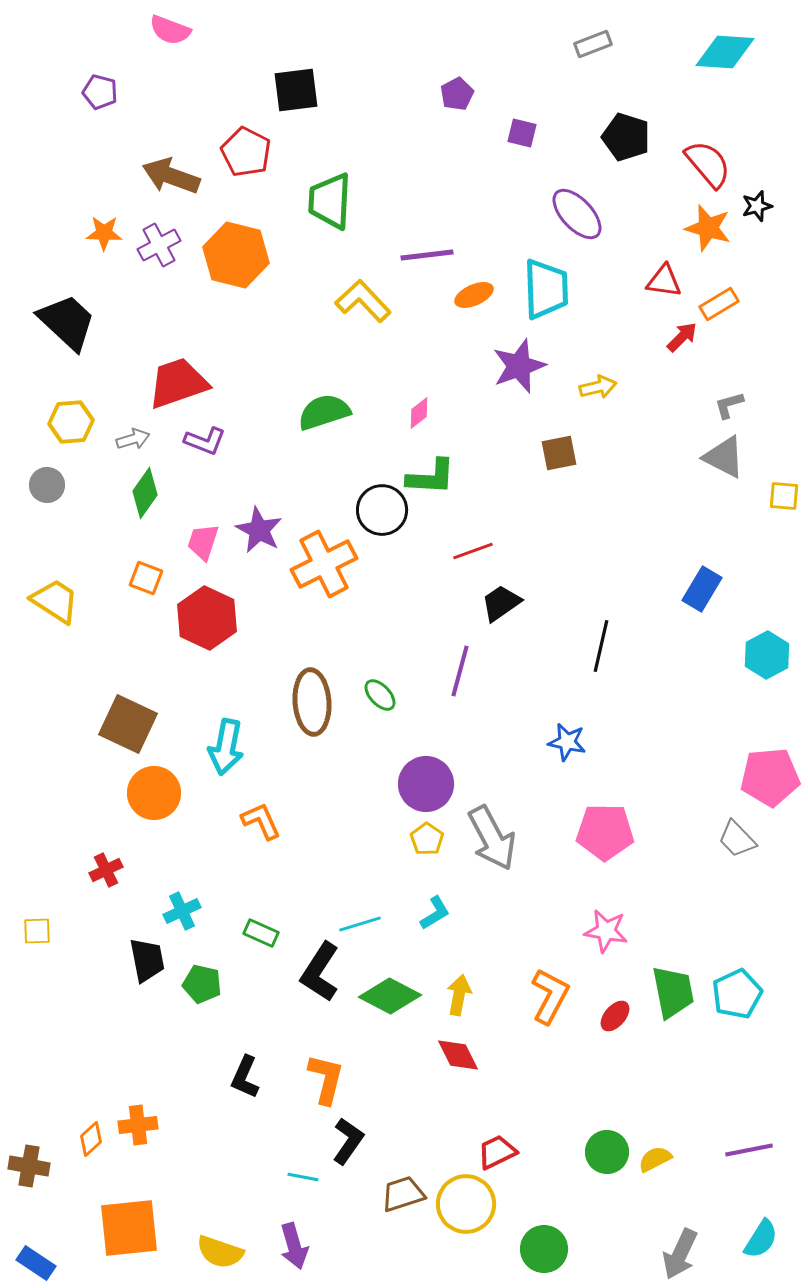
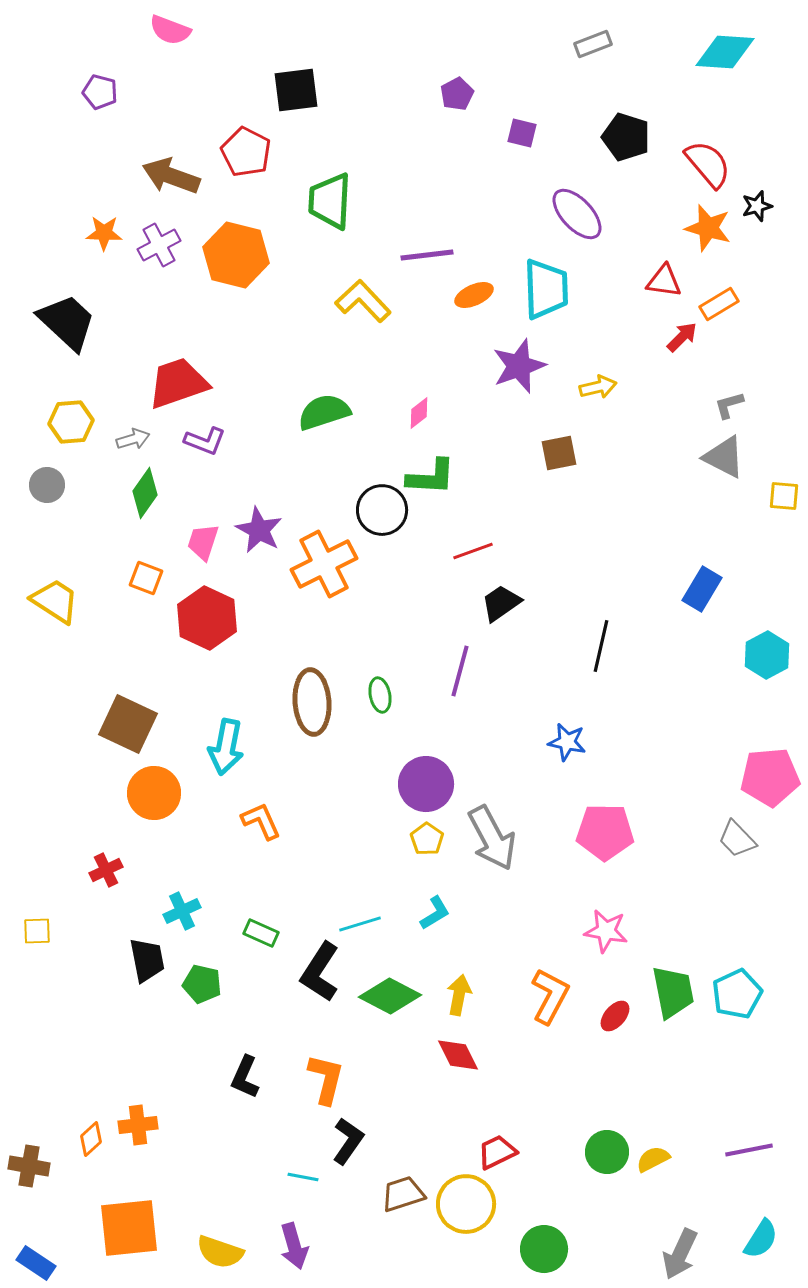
green ellipse at (380, 695): rotated 32 degrees clockwise
yellow semicircle at (655, 1159): moved 2 px left
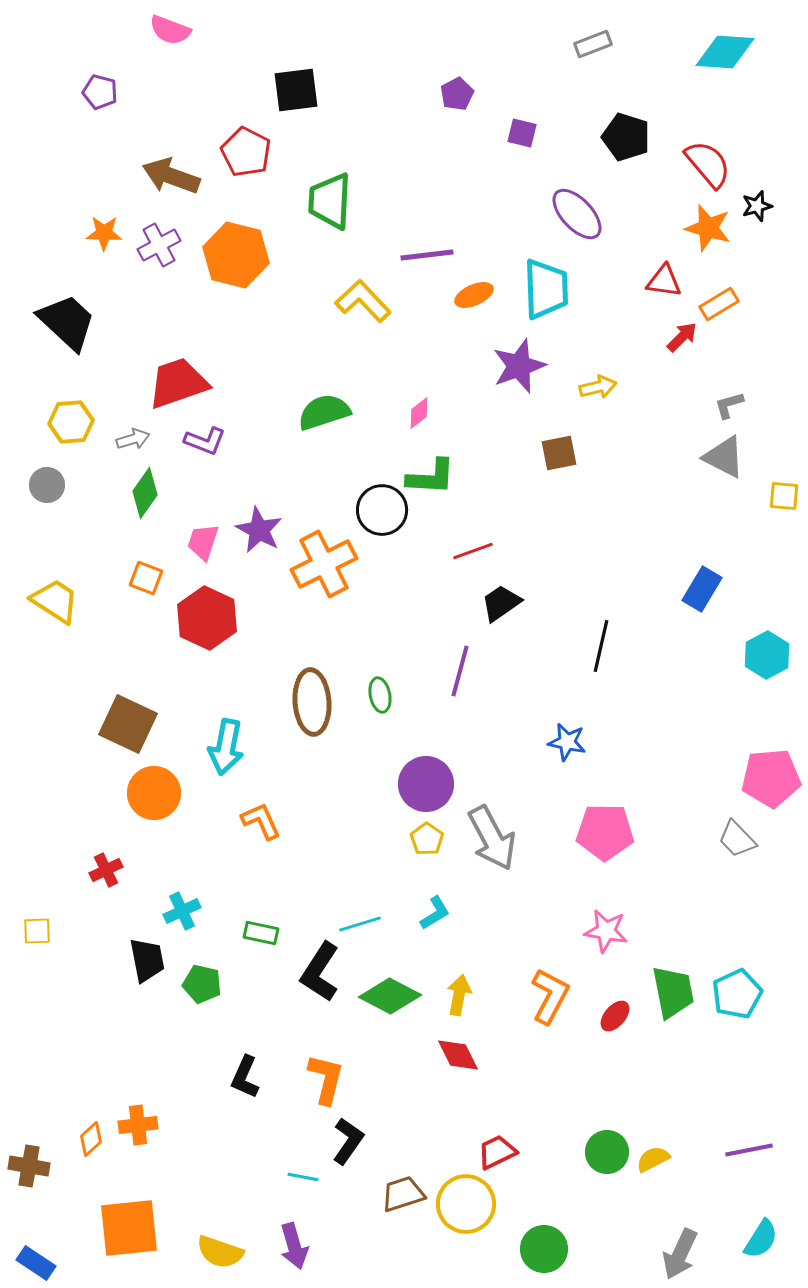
pink pentagon at (770, 777): moved 1 px right, 1 px down
green rectangle at (261, 933): rotated 12 degrees counterclockwise
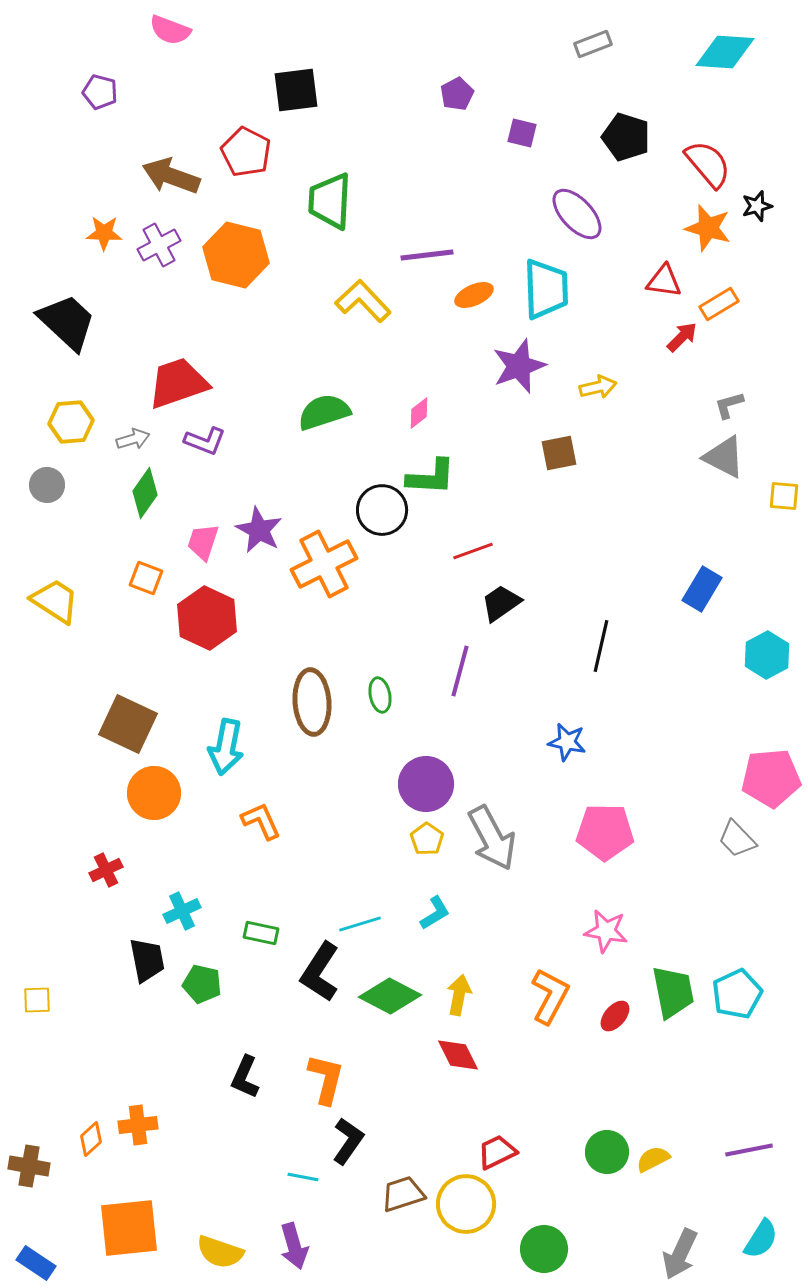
yellow square at (37, 931): moved 69 px down
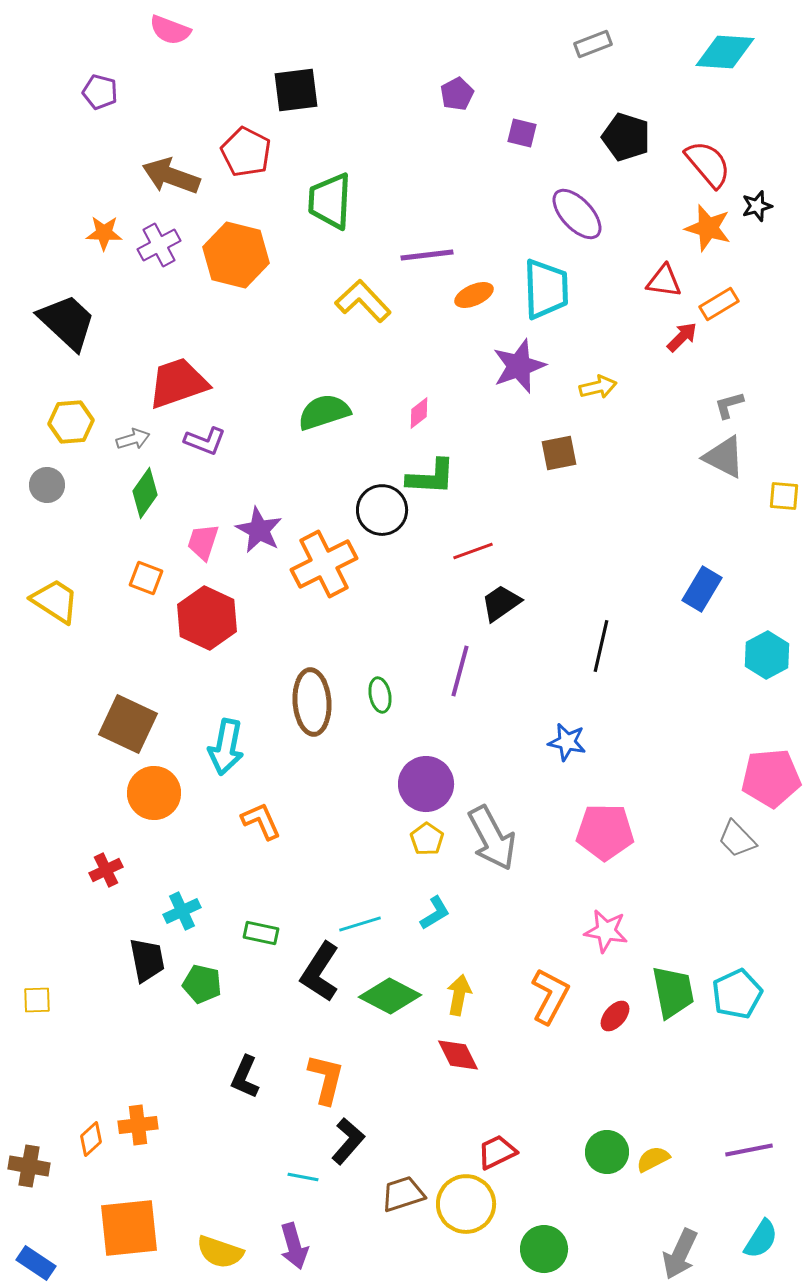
black L-shape at (348, 1141): rotated 6 degrees clockwise
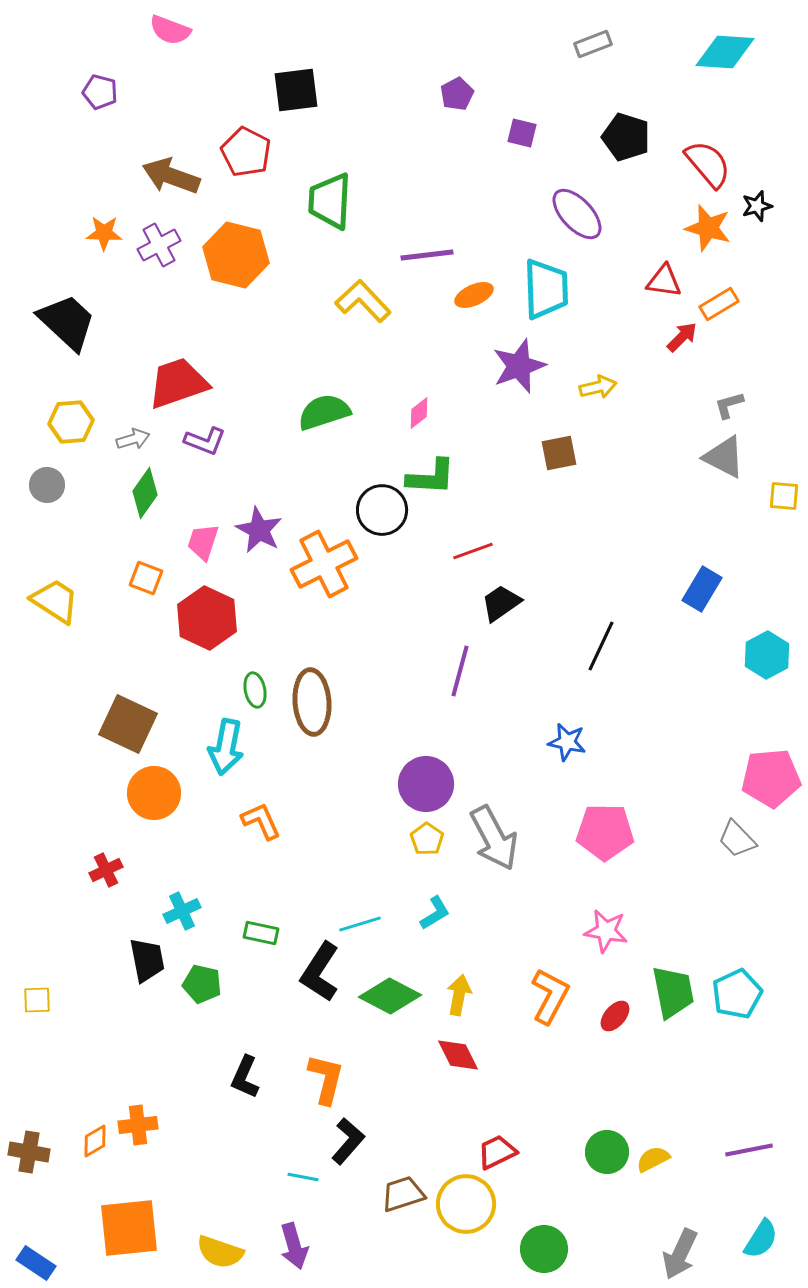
black line at (601, 646): rotated 12 degrees clockwise
green ellipse at (380, 695): moved 125 px left, 5 px up
gray arrow at (492, 838): moved 2 px right
orange diamond at (91, 1139): moved 4 px right, 2 px down; rotated 12 degrees clockwise
brown cross at (29, 1166): moved 14 px up
